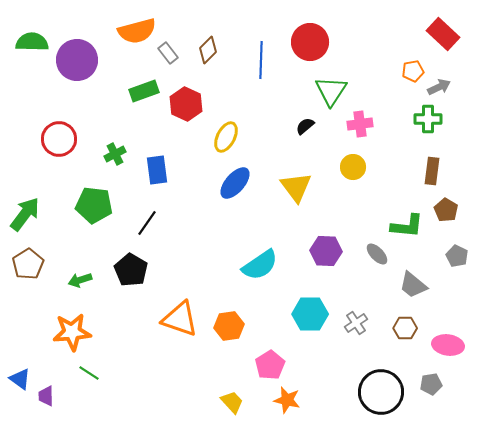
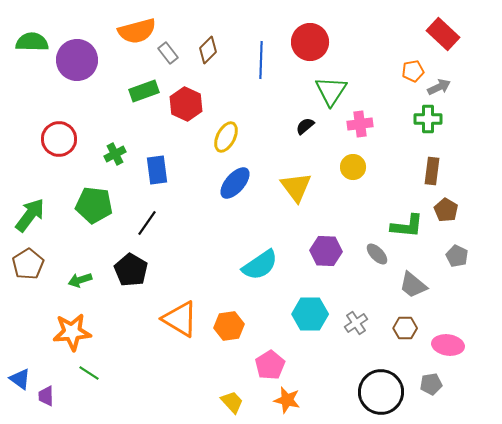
green arrow at (25, 214): moved 5 px right, 1 px down
orange triangle at (180, 319): rotated 12 degrees clockwise
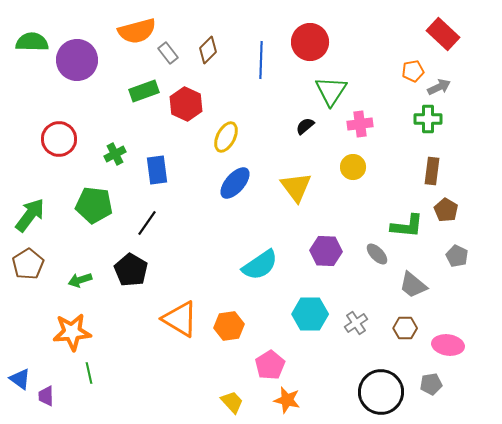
green line at (89, 373): rotated 45 degrees clockwise
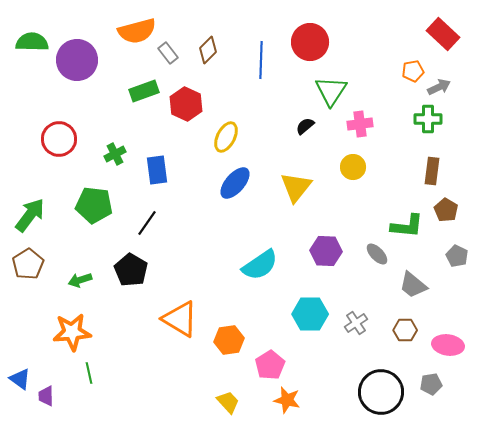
yellow triangle at (296, 187): rotated 16 degrees clockwise
orange hexagon at (229, 326): moved 14 px down
brown hexagon at (405, 328): moved 2 px down
yellow trapezoid at (232, 402): moved 4 px left
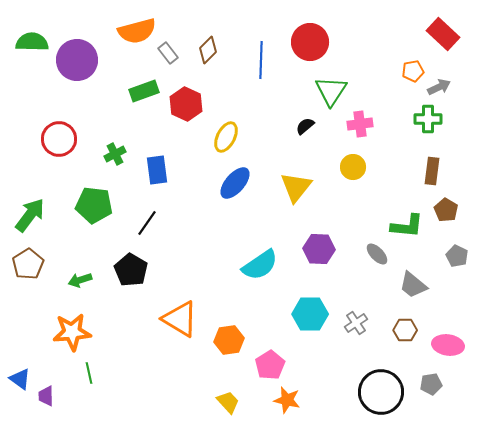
purple hexagon at (326, 251): moved 7 px left, 2 px up
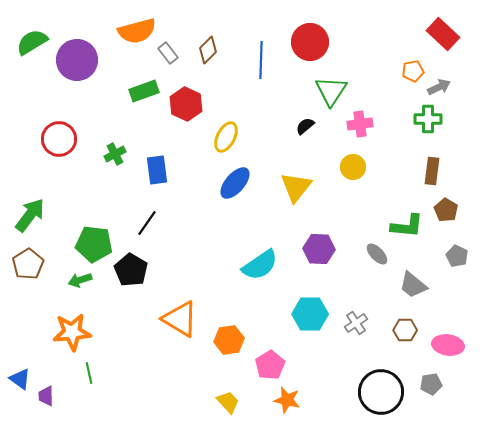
green semicircle at (32, 42): rotated 32 degrees counterclockwise
green pentagon at (94, 205): moved 39 px down
